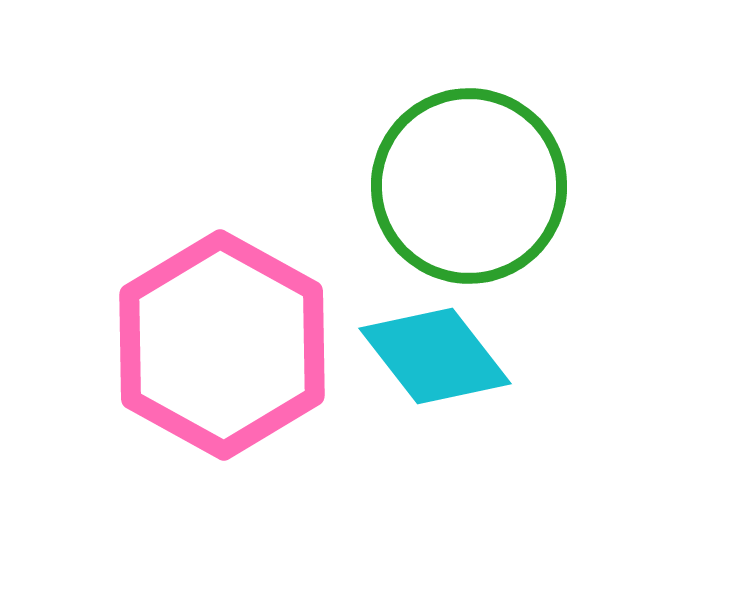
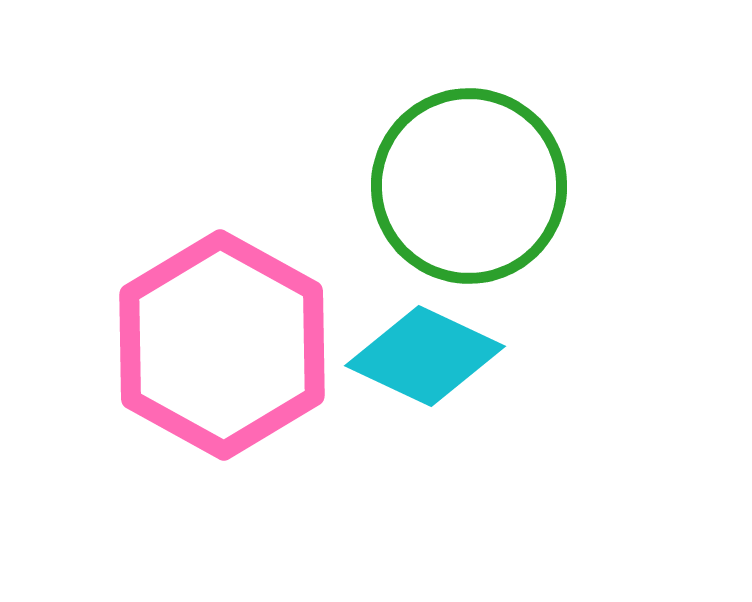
cyan diamond: moved 10 px left; rotated 27 degrees counterclockwise
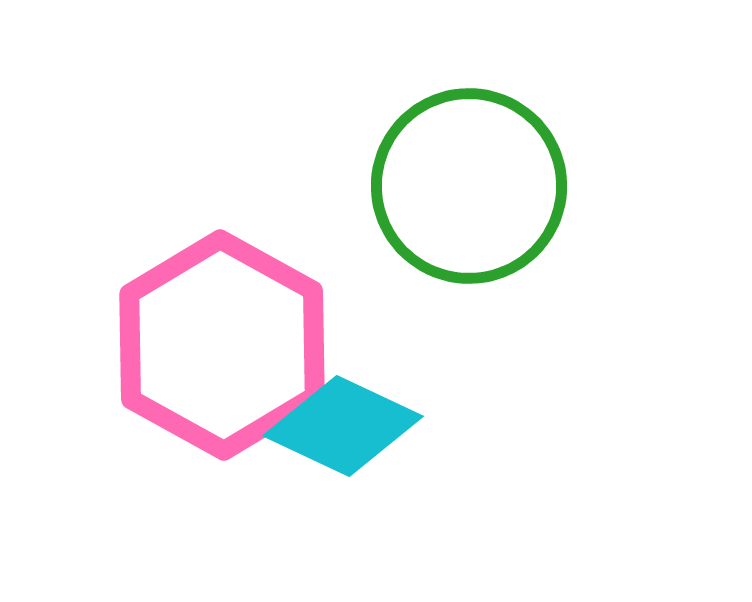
cyan diamond: moved 82 px left, 70 px down
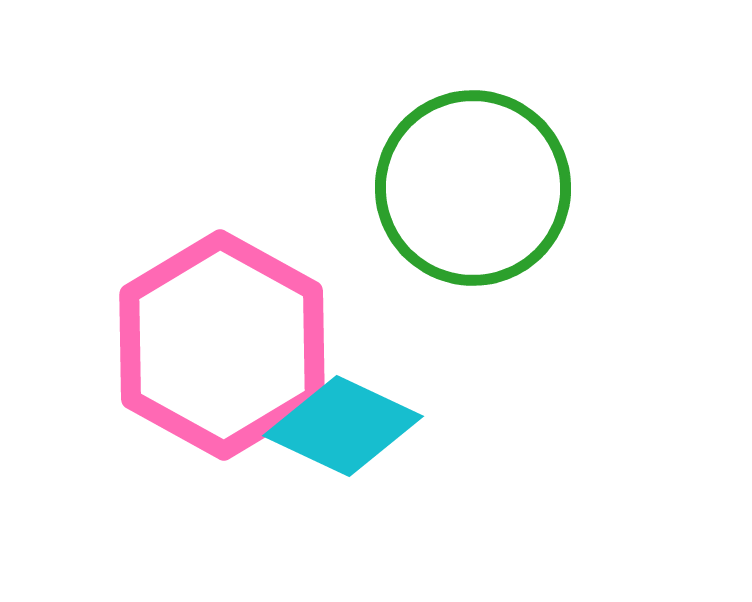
green circle: moved 4 px right, 2 px down
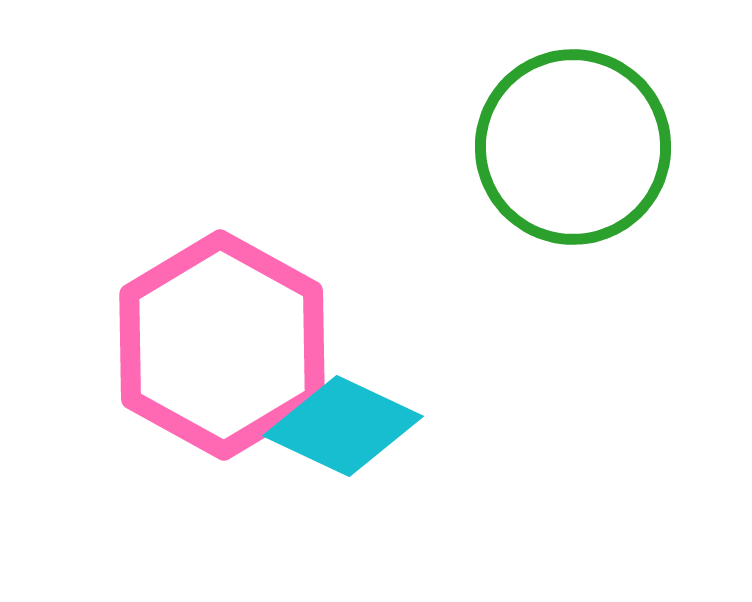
green circle: moved 100 px right, 41 px up
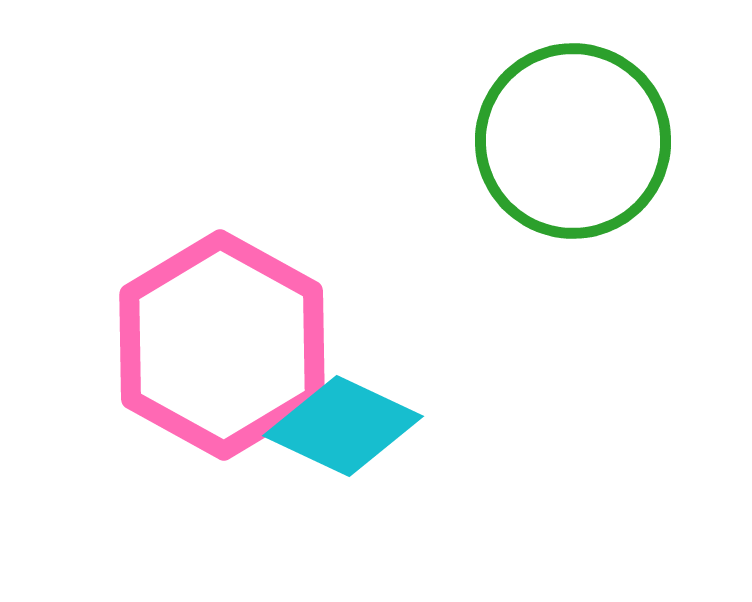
green circle: moved 6 px up
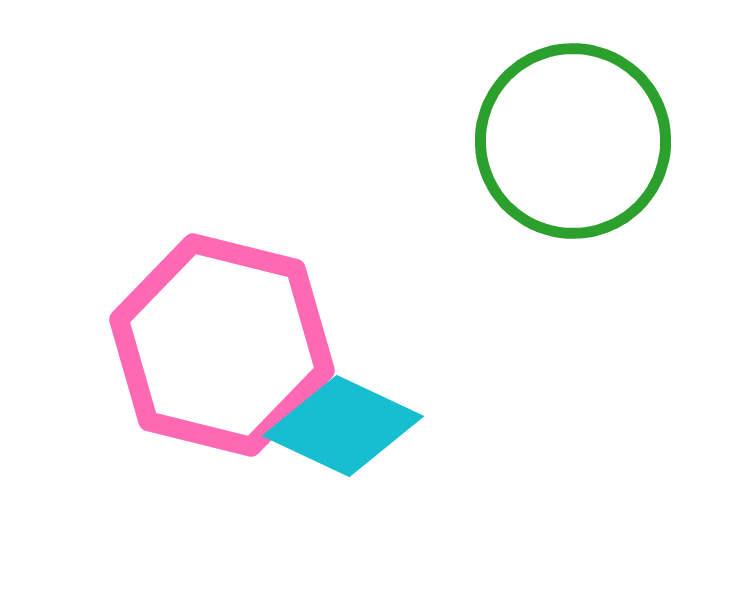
pink hexagon: rotated 15 degrees counterclockwise
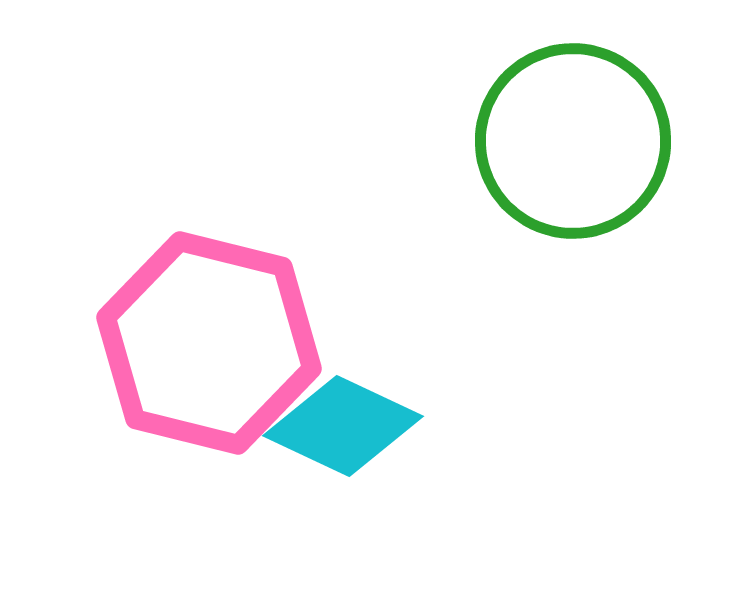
pink hexagon: moved 13 px left, 2 px up
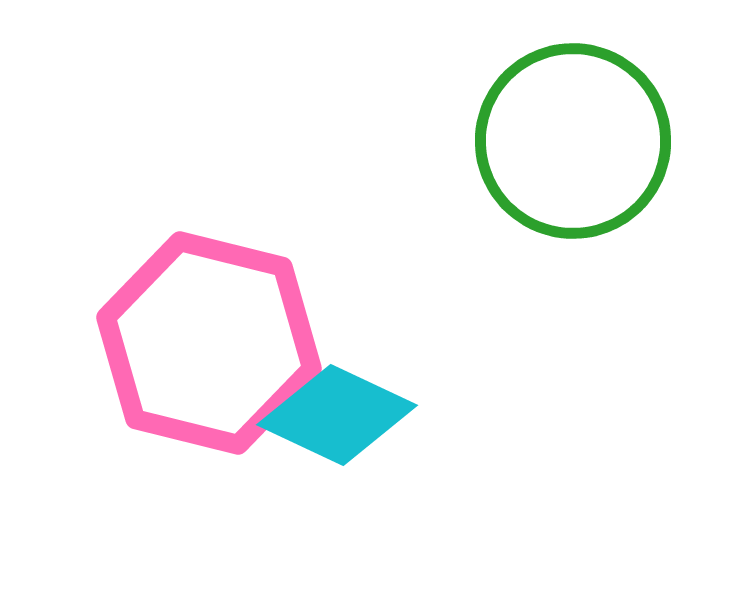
cyan diamond: moved 6 px left, 11 px up
